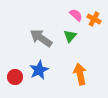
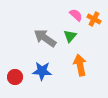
gray arrow: moved 4 px right
blue star: moved 3 px right, 1 px down; rotated 30 degrees clockwise
orange arrow: moved 9 px up
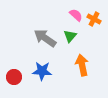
orange arrow: moved 2 px right
red circle: moved 1 px left
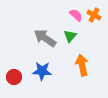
orange cross: moved 4 px up
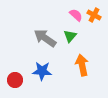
red circle: moved 1 px right, 3 px down
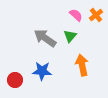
orange cross: moved 2 px right; rotated 24 degrees clockwise
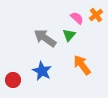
pink semicircle: moved 1 px right, 3 px down
green triangle: moved 1 px left, 1 px up
orange arrow: rotated 25 degrees counterclockwise
blue star: rotated 24 degrees clockwise
red circle: moved 2 px left
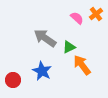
orange cross: moved 1 px up
green triangle: moved 12 px down; rotated 24 degrees clockwise
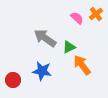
blue star: rotated 18 degrees counterclockwise
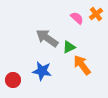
gray arrow: moved 2 px right
